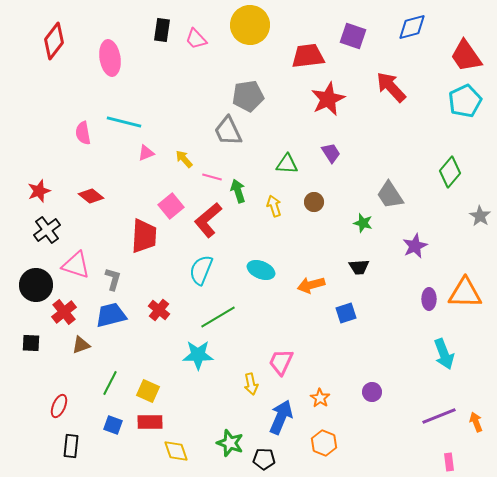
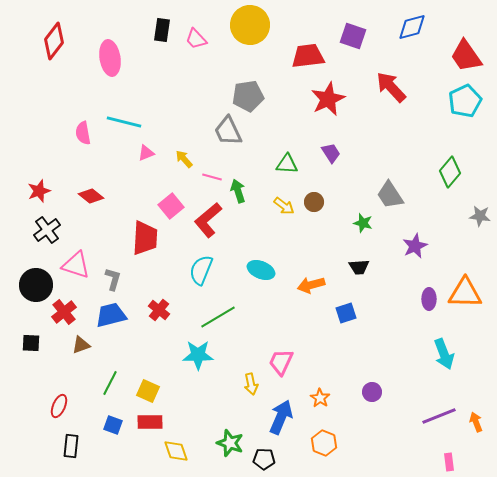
yellow arrow at (274, 206): moved 10 px right; rotated 145 degrees clockwise
gray star at (480, 216): rotated 25 degrees counterclockwise
red trapezoid at (144, 236): moved 1 px right, 2 px down
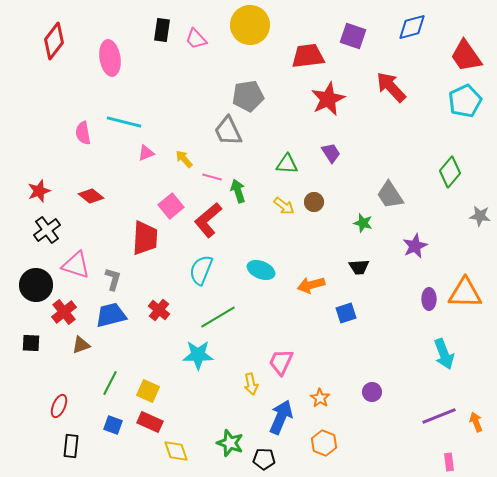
red rectangle at (150, 422): rotated 25 degrees clockwise
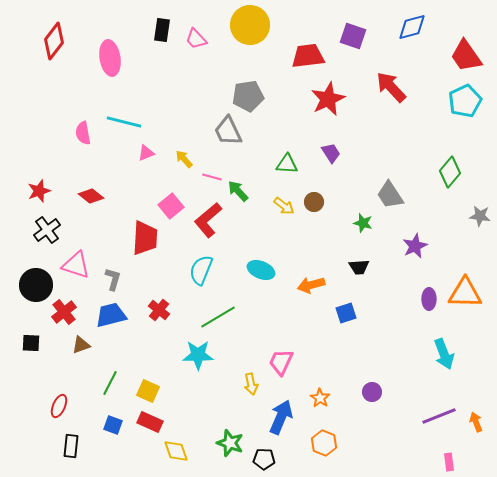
green arrow at (238, 191): rotated 25 degrees counterclockwise
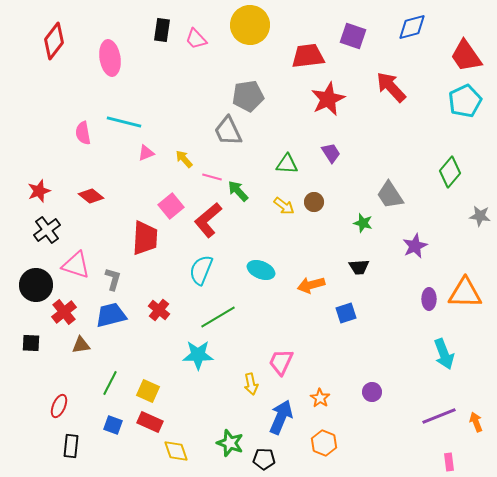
brown triangle at (81, 345): rotated 12 degrees clockwise
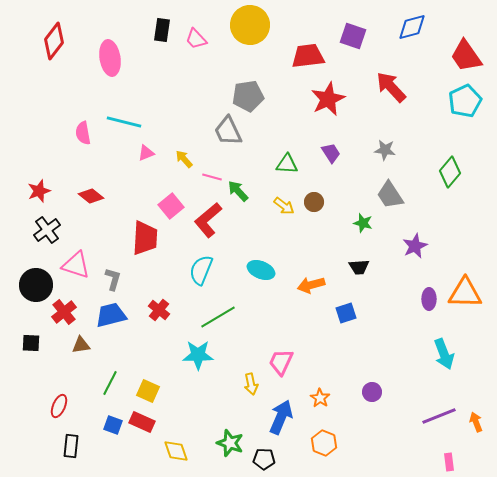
gray star at (480, 216): moved 95 px left, 66 px up
red rectangle at (150, 422): moved 8 px left
